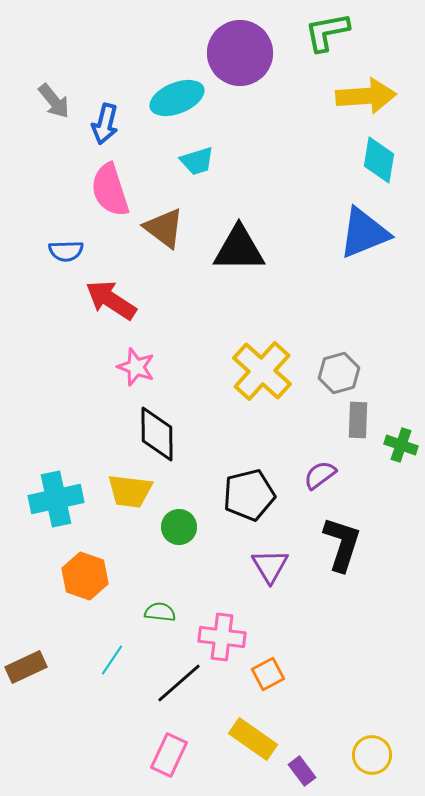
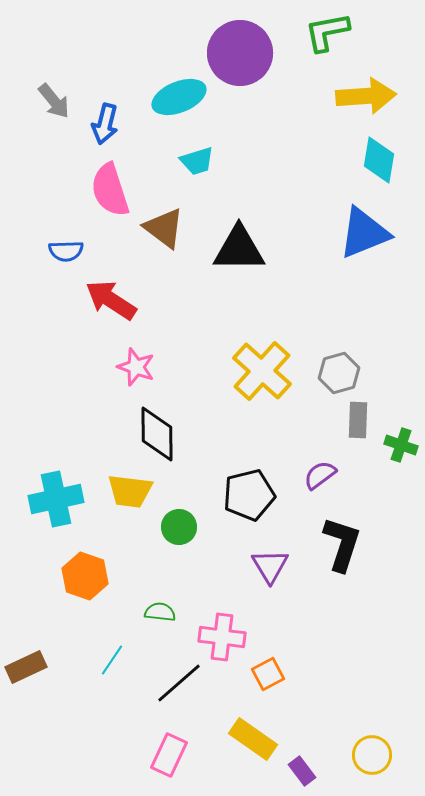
cyan ellipse: moved 2 px right, 1 px up
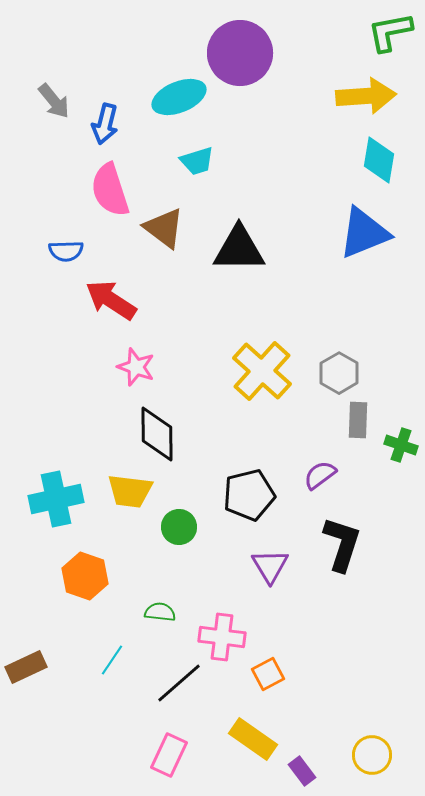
green L-shape: moved 63 px right
gray hexagon: rotated 15 degrees counterclockwise
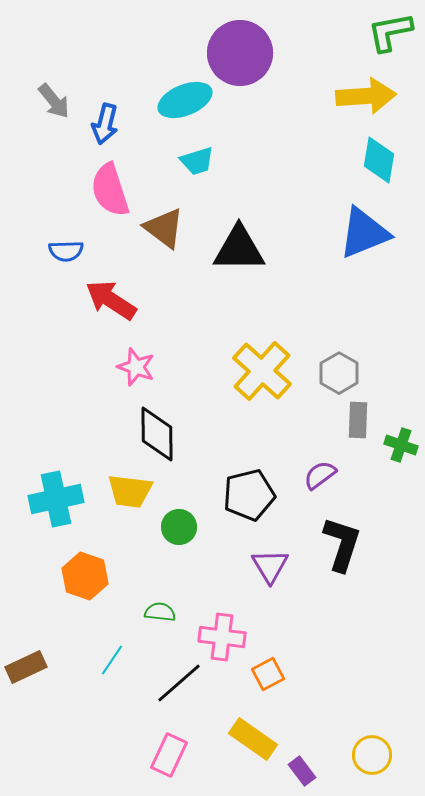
cyan ellipse: moved 6 px right, 3 px down
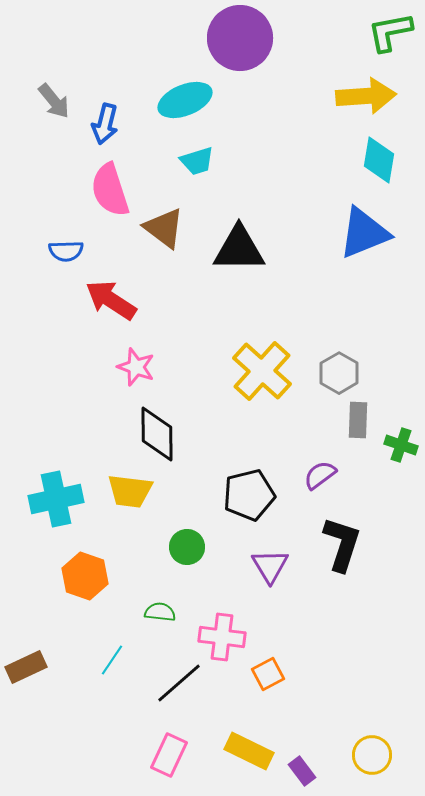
purple circle: moved 15 px up
green circle: moved 8 px right, 20 px down
yellow rectangle: moved 4 px left, 12 px down; rotated 9 degrees counterclockwise
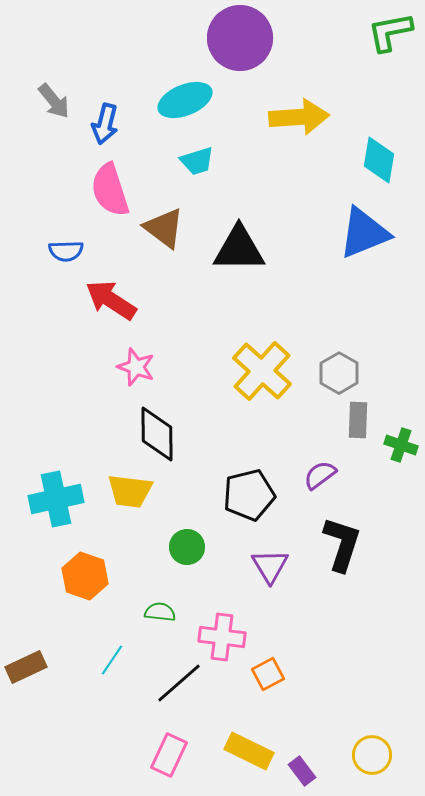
yellow arrow: moved 67 px left, 21 px down
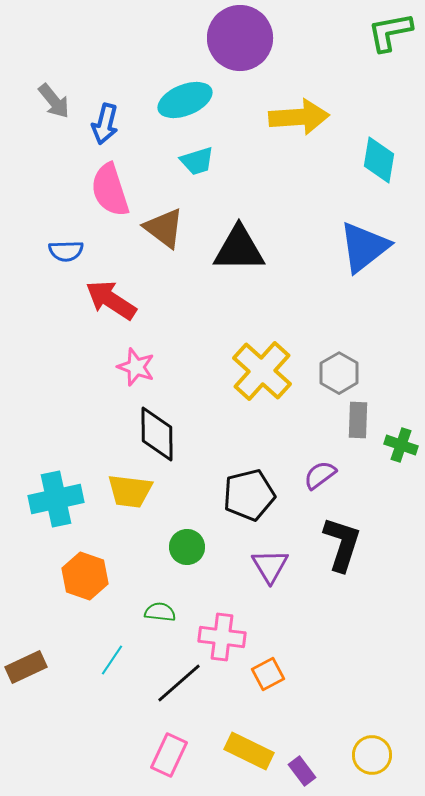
blue triangle: moved 14 px down; rotated 16 degrees counterclockwise
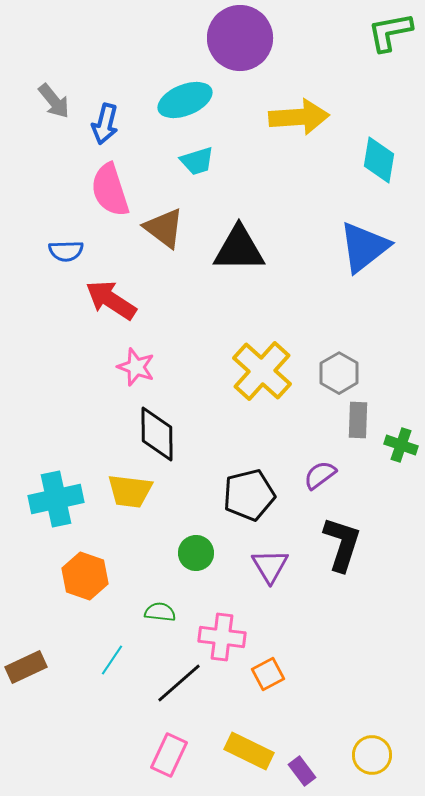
green circle: moved 9 px right, 6 px down
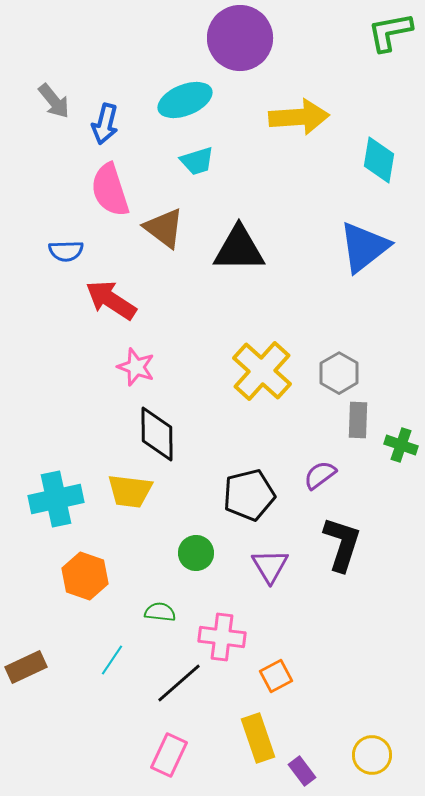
orange square: moved 8 px right, 2 px down
yellow rectangle: moved 9 px right, 13 px up; rotated 45 degrees clockwise
